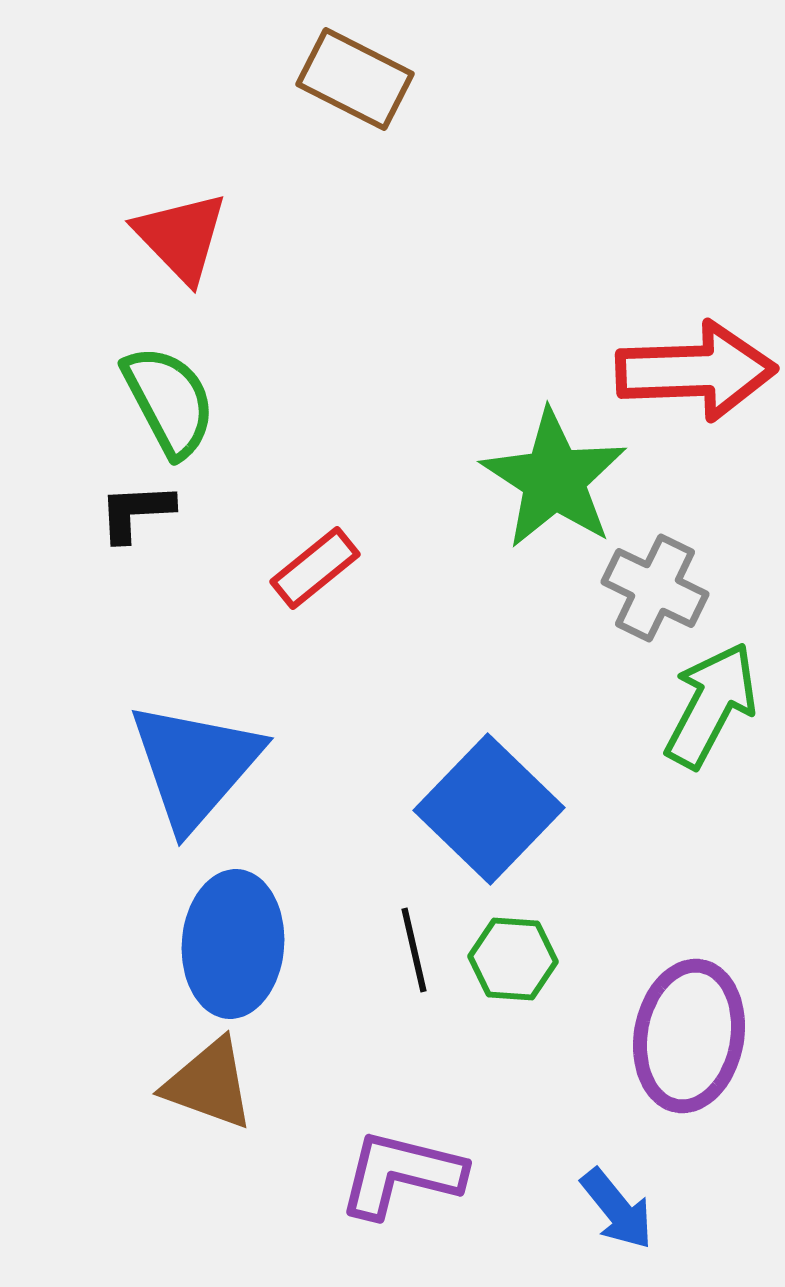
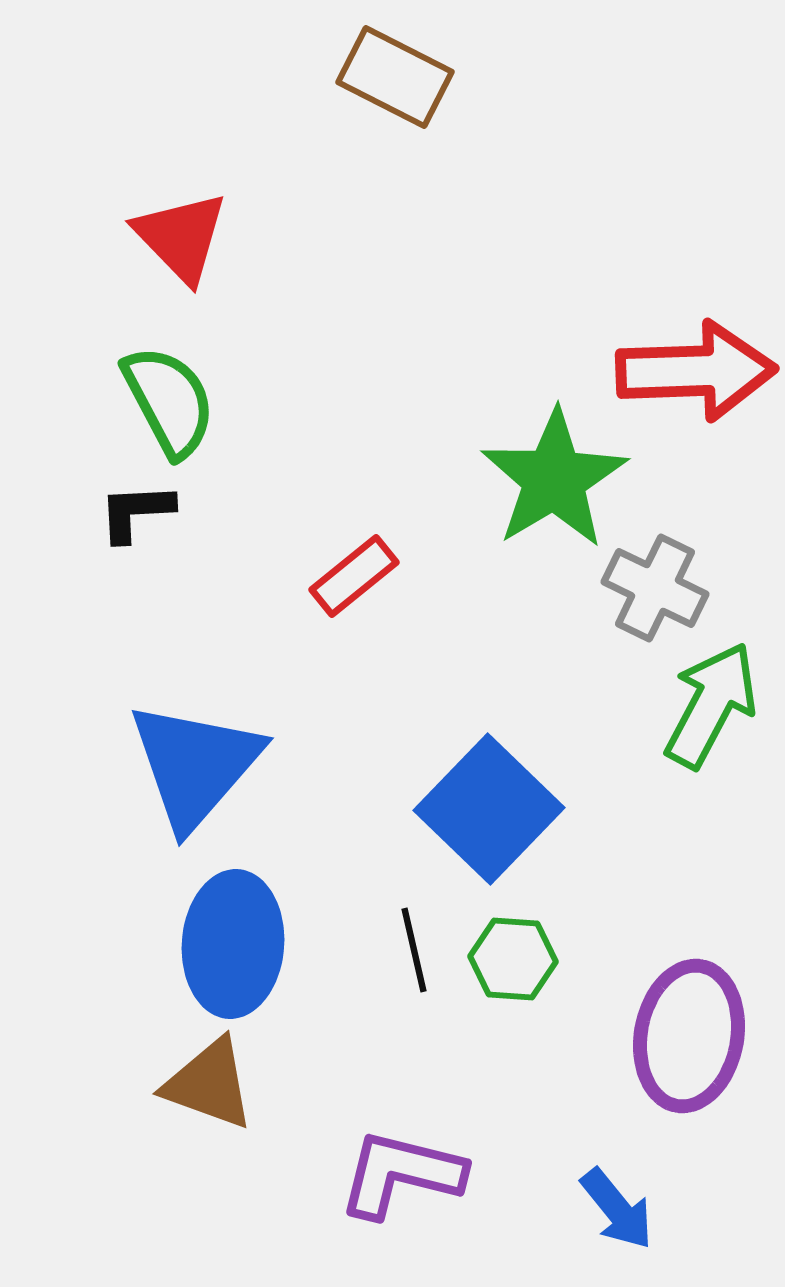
brown rectangle: moved 40 px right, 2 px up
green star: rotated 8 degrees clockwise
red rectangle: moved 39 px right, 8 px down
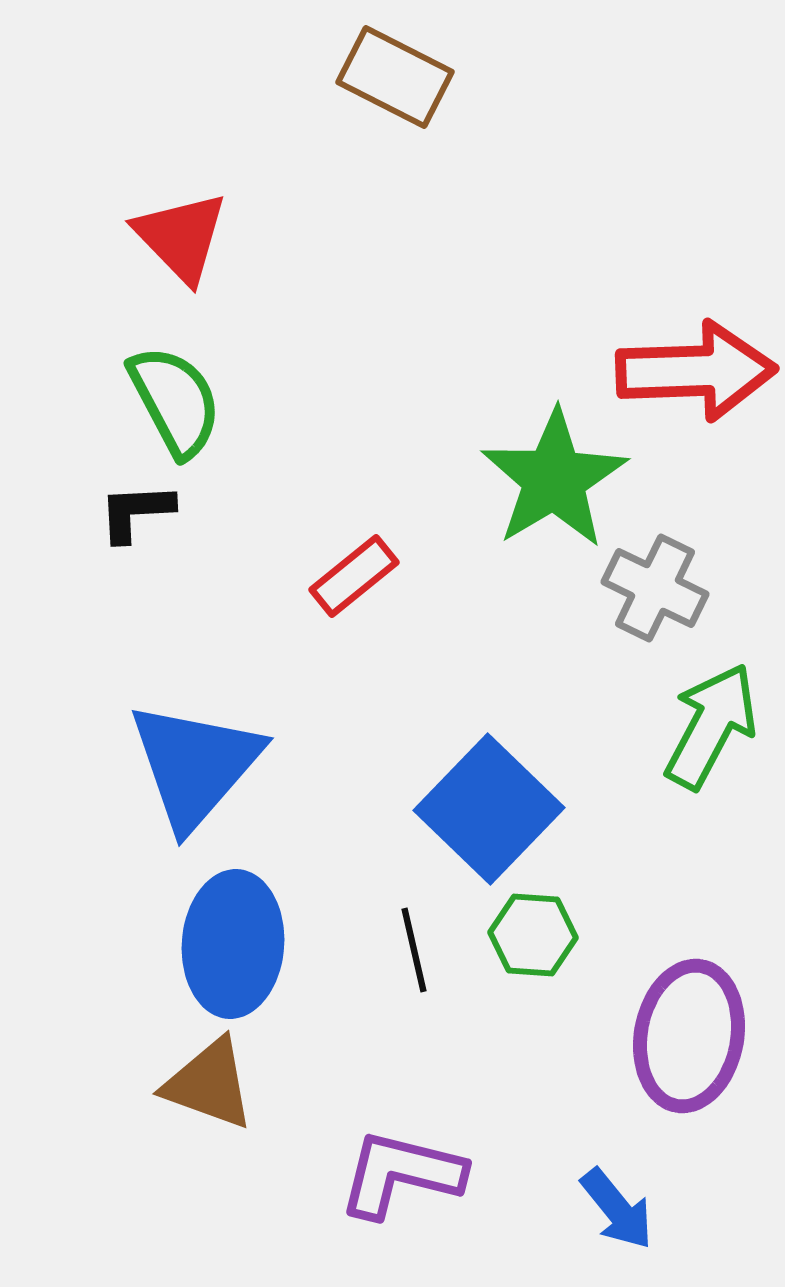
green semicircle: moved 6 px right
green arrow: moved 21 px down
green hexagon: moved 20 px right, 24 px up
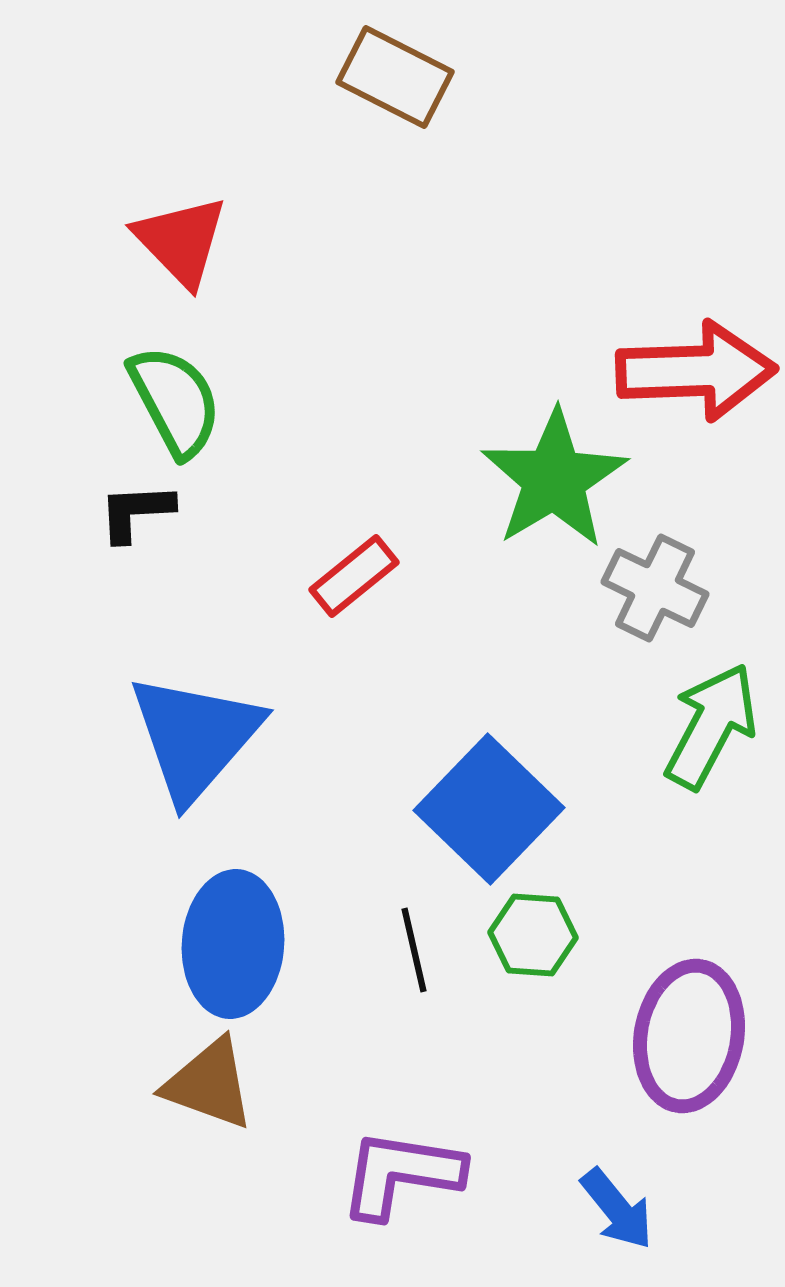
red triangle: moved 4 px down
blue triangle: moved 28 px up
purple L-shape: rotated 5 degrees counterclockwise
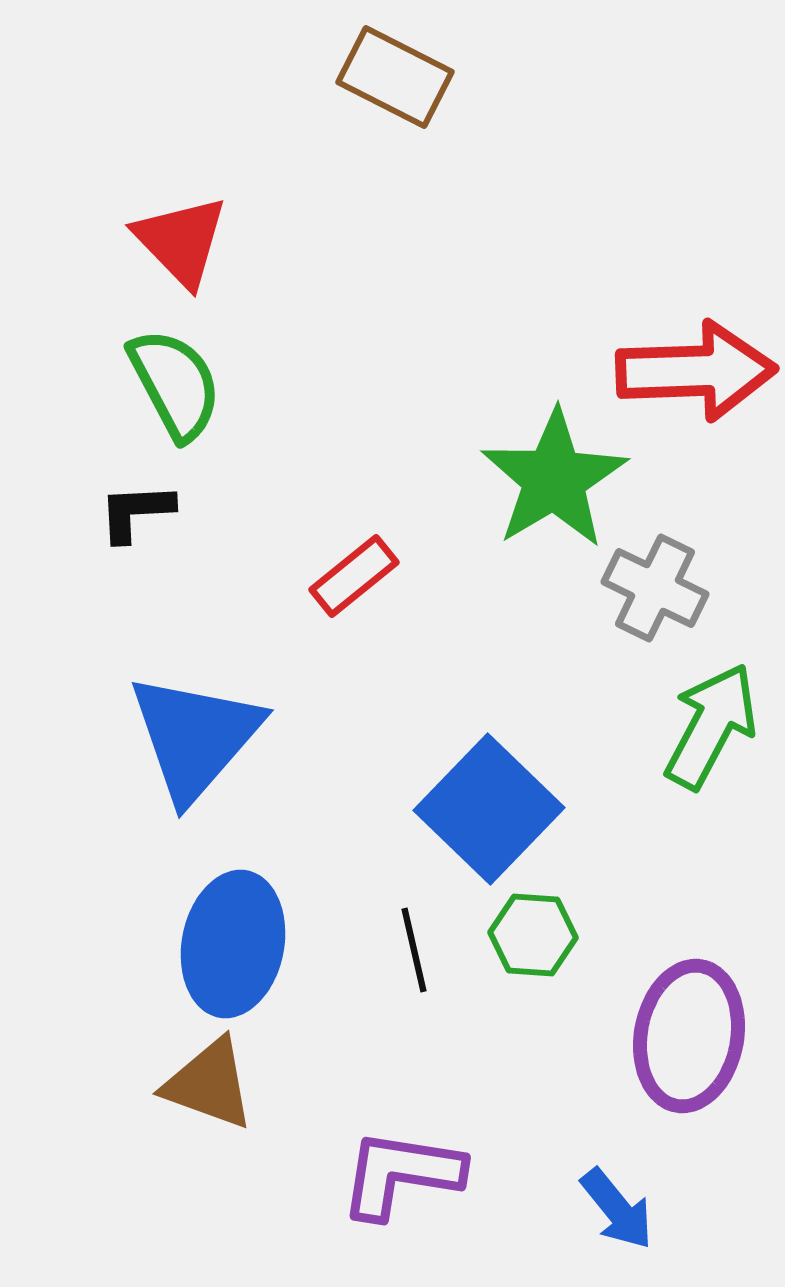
green semicircle: moved 17 px up
blue ellipse: rotated 7 degrees clockwise
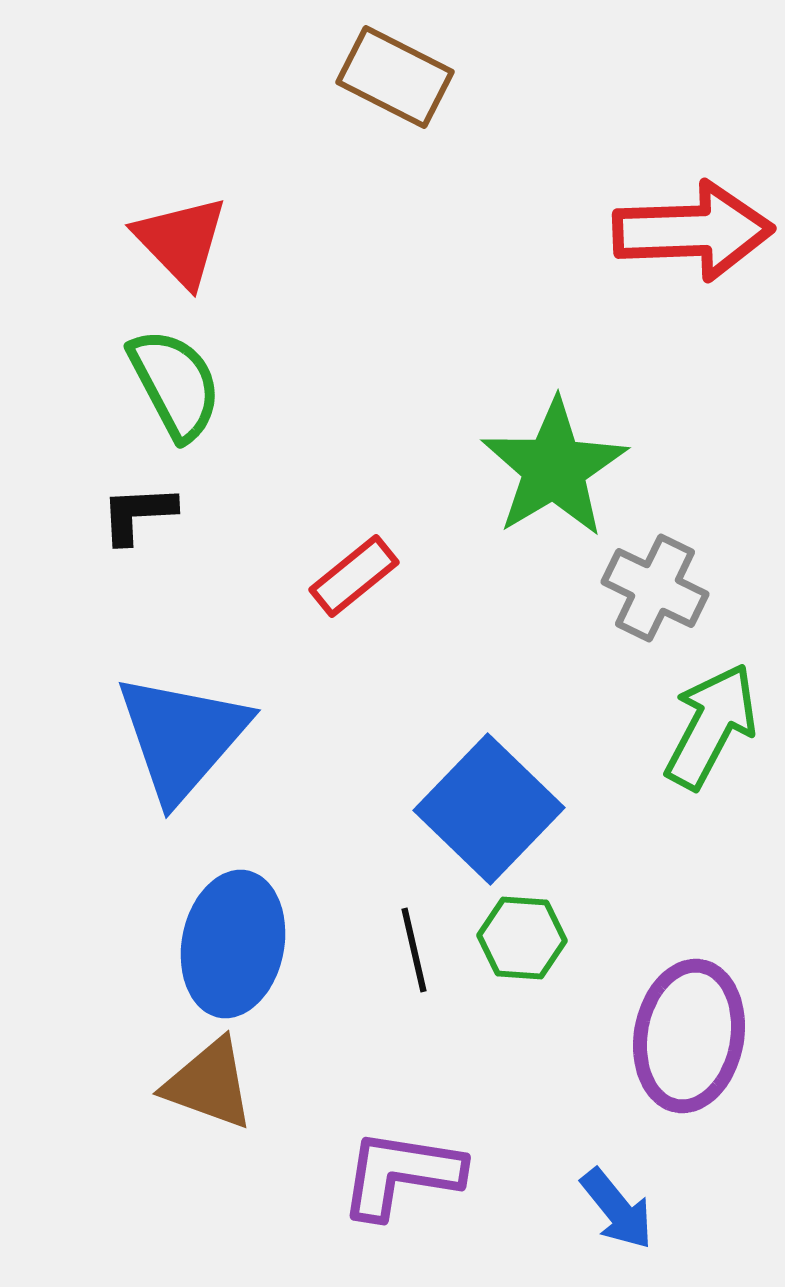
red arrow: moved 3 px left, 140 px up
green star: moved 11 px up
black L-shape: moved 2 px right, 2 px down
blue triangle: moved 13 px left
green hexagon: moved 11 px left, 3 px down
